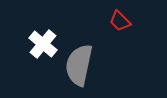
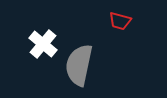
red trapezoid: rotated 30 degrees counterclockwise
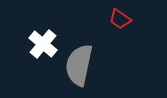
red trapezoid: moved 2 px up; rotated 20 degrees clockwise
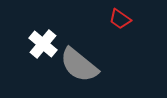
gray semicircle: rotated 63 degrees counterclockwise
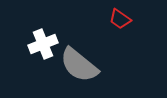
white cross: rotated 28 degrees clockwise
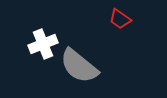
gray semicircle: moved 1 px down
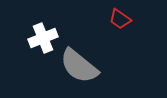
white cross: moved 6 px up
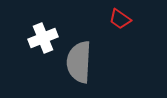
gray semicircle: moved 4 px up; rotated 54 degrees clockwise
